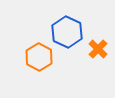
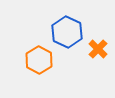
orange hexagon: moved 3 px down
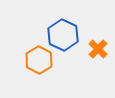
blue hexagon: moved 4 px left, 3 px down
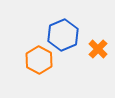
blue hexagon: rotated 12 degrees clockwise
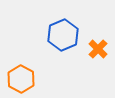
orange hexagon: moved 18 px left, 19 px down
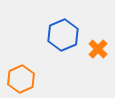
orange hexagon: rotated 8 degrees clockwise
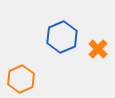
blue hexagon: moved 1 px left, 2 px down
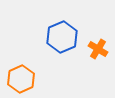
orange cross: rotated 12 degrees counterclockwise
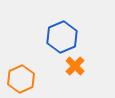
orange cross: moved 23 px left, 17 px down; rotated 12 degrees clockwise
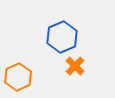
orange hexagon: moved 3 px left, 2 px up
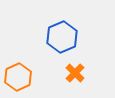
orange cross: moved 7 px down
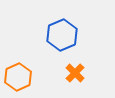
blue hexagon: moved 2 px up
